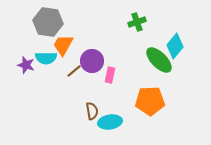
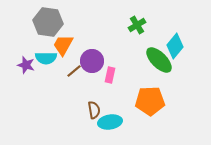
green cross: moved 3 px down; rotated 12 degrees counterclockwise
brown semicircle: moved 2 px right, 1 px up
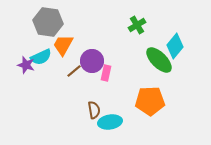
cyan semicircle: moved 5 px left, 1 px up; rotated 25 degrees counterclockwise
pink rectangle: moved 4 px left, 2 px up
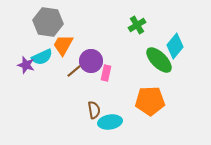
cyan semicircle: moved 1 px right
purple circle: moved 1 px left
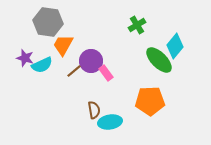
cyan semicircle: moved 8 px down
purple star: moved 1 px left, 7 px up
pink rectangle: rotated 49 degrees counterclockwise
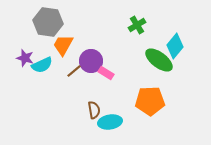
green ellipse: rotated 8 degrees counterclockwise
pink rectangle: rotated 21 degrees counterclockwise
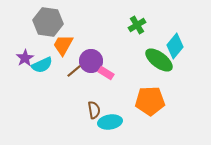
purple star: rotated 24 degrees clockwise
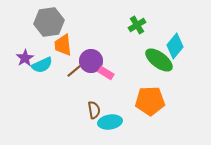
gray hexagon: moved 1 px right; rotated 16 degrees counterclockwise
orange trapezoid: rotated 35 degrees counterclockwise
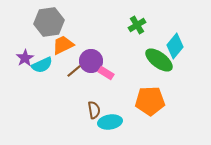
orange trapezoid: rotated 70 degrees clockwise
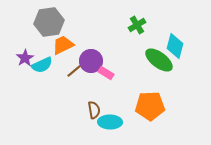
cyan diamond: rotated 25 degrees counterclockwise
orange pentagon: moved 5 px down
cyan ellipse: rotated 10 degrees clockwise
